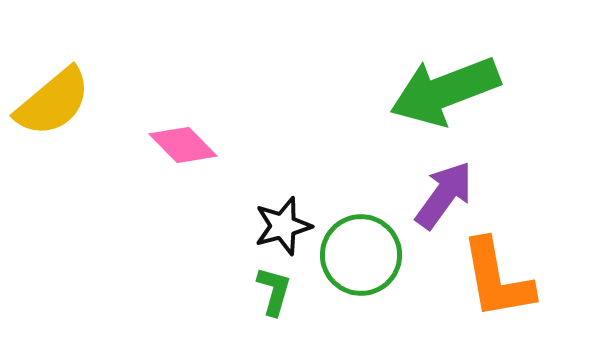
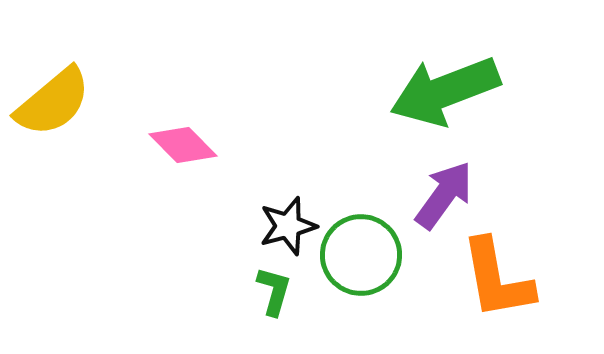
black star: moved 5 px right
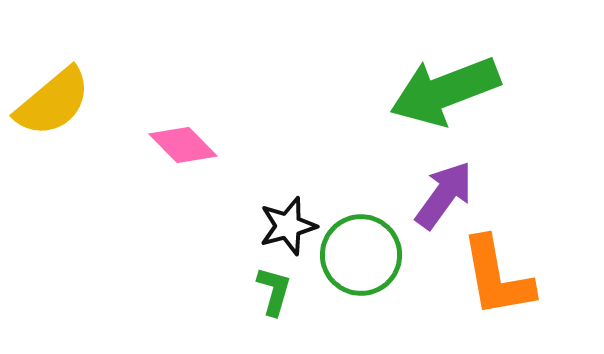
orange L-shape: moved 2 px up
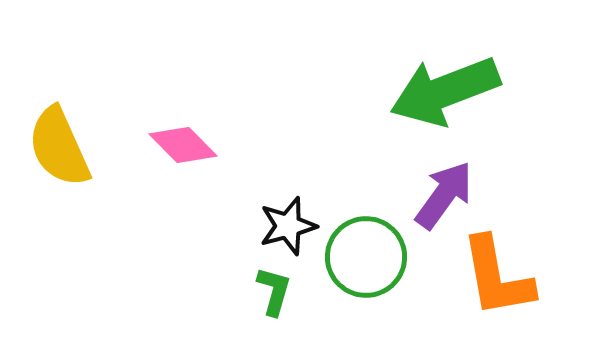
yellow semicircle: moved 6 px right, 45 px down; rotated 106 degrees clockwise
green circle: moved 5 px right, 2 px down
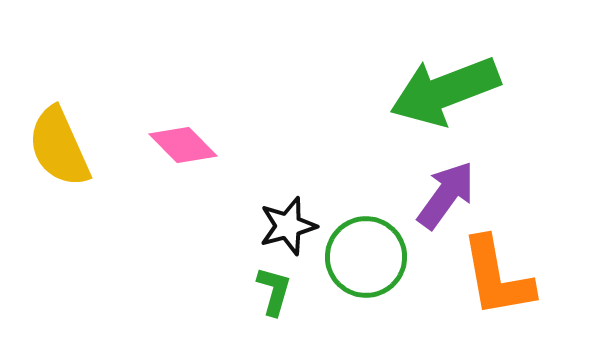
purple arrow: moved 2 px right
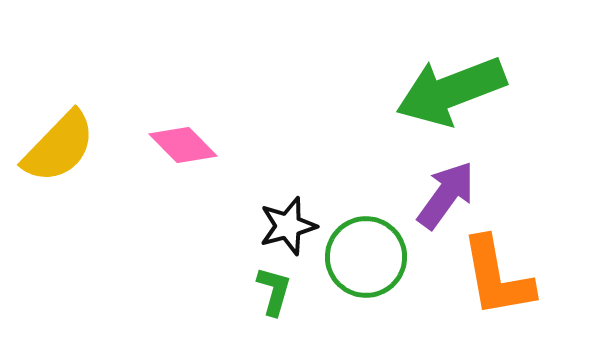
green arrow: moved 6 px right
yellow semicircle: rotated 112 degrees counterclockwise
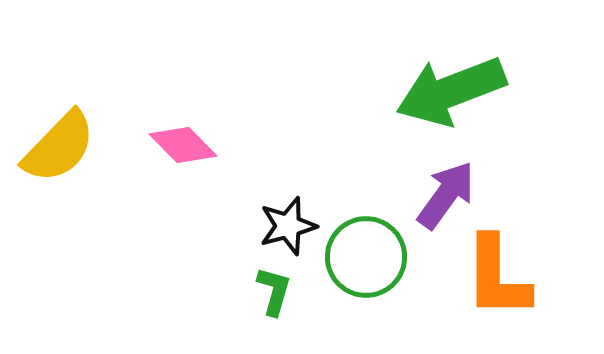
orange L-shape: rotated 10 degrees clockwise
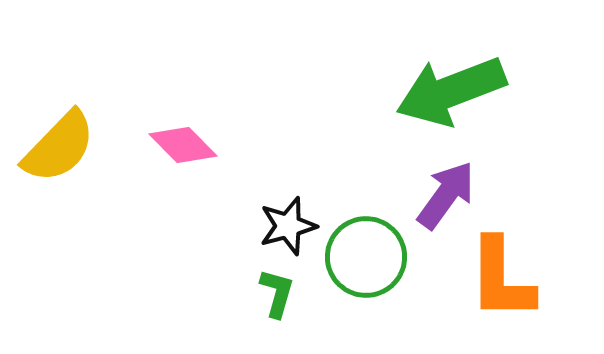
orange L-shape: moved 4 px right, 2 px down
green L-shape: moved 3 px right, 2 px down
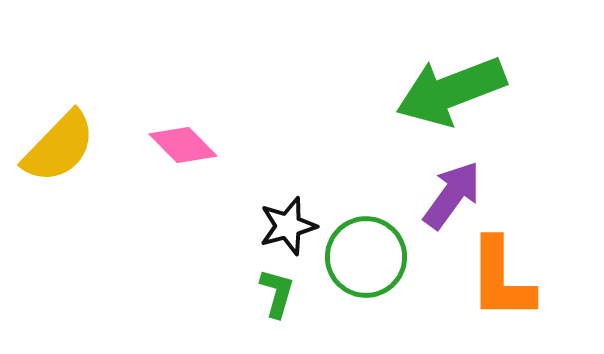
purple arrow: moved 6 px right
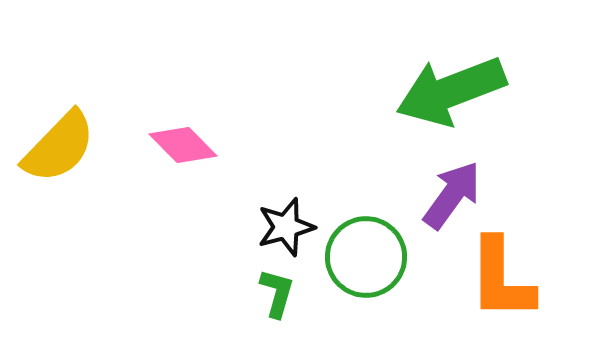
black star: moved 2 px left, 1 px down
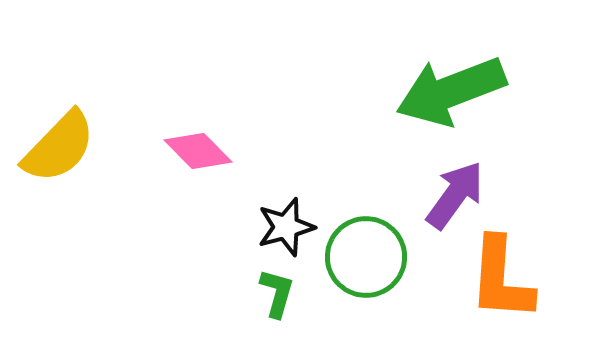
pink diamond: moved 15 px right, 6 px down
purple arrow: moved 3 px right
orange L-shape: rotated 4 degrees clockwise
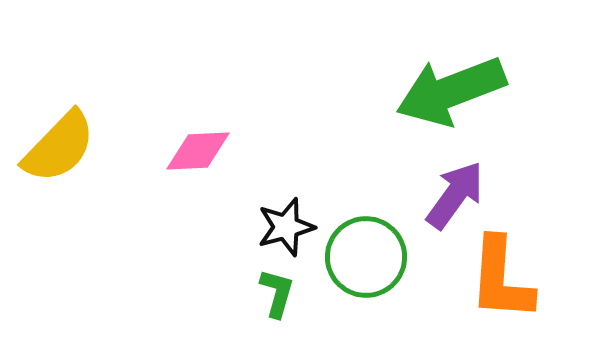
pink diamond: rotated 48 degrees counterclockwise
